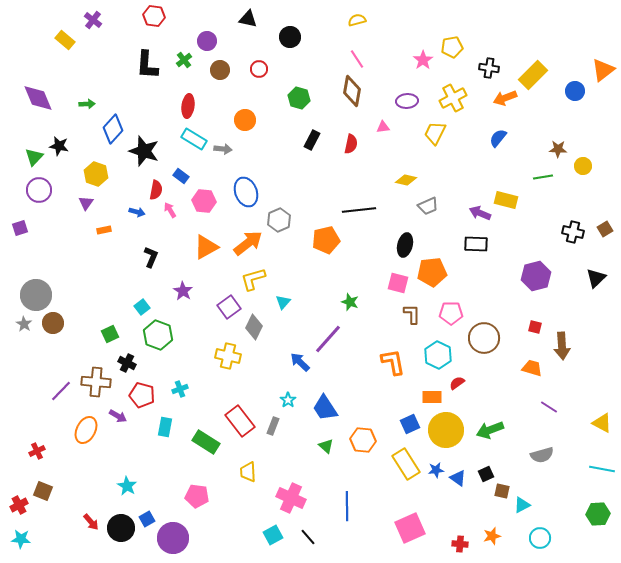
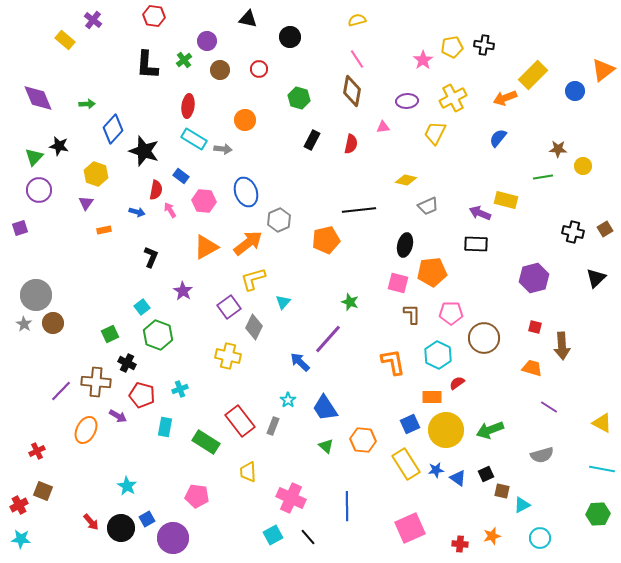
black cross at (489, 68): moved 5 px left, 23 px up
purple hexagon at (536, 276): moved 2 px left, 2 px down
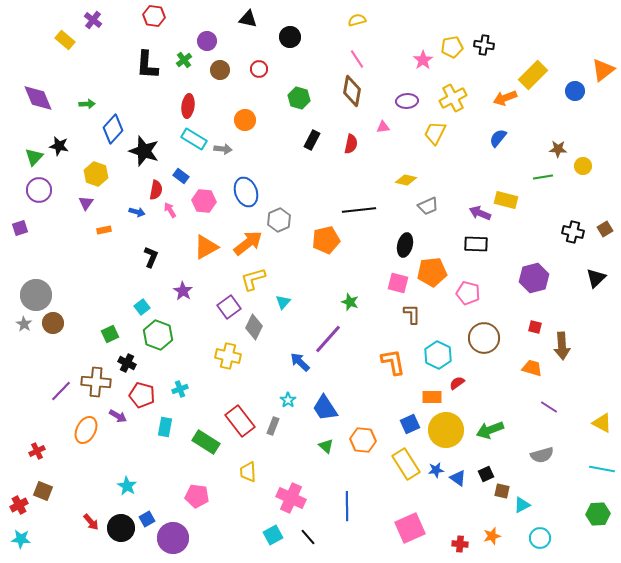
pink pentagon at (451, 313): moved 17 px right, 20 px up; rotated 15 degrees clockwise
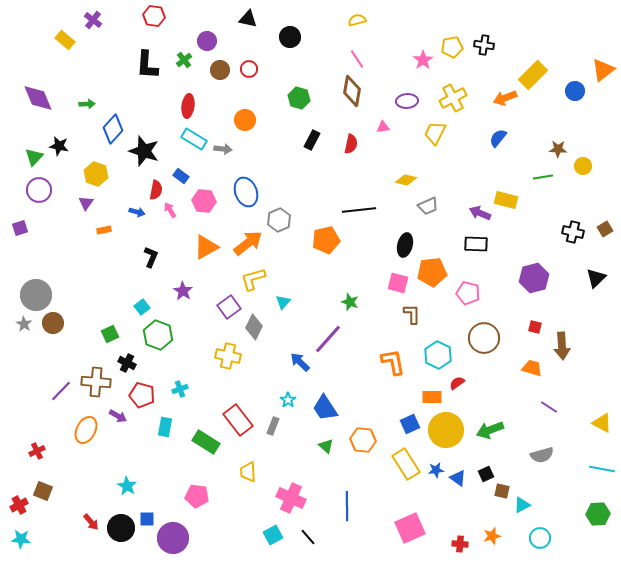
red circle at (259, 69): moved 10 px left
red rectangle at (240, 421): moved 2 px left, 1 px up
blue square at (147, 519): rotated 28 degrees clockwise
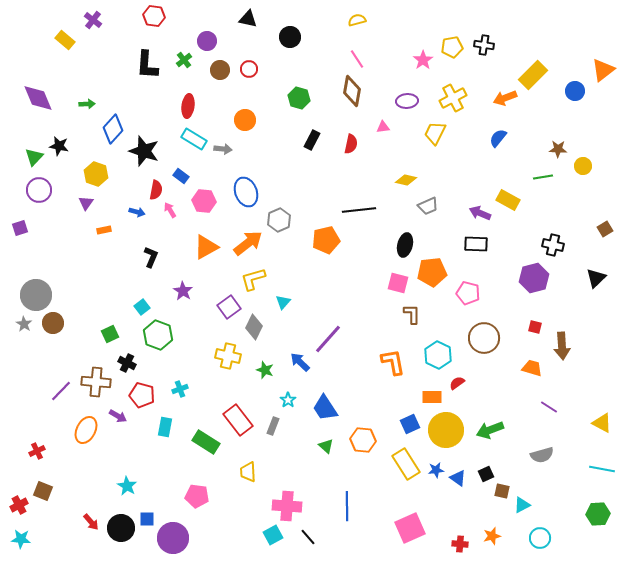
yellow rectangle at (506, 200): moved 2 px right; rotated 15 degrees clockwise
black cross at (573, 232): moved 20 px left, 13 px down
green star at (350, 302): moved 85 px left, 68 px down
pink cross at (291, 498): moved 4 px left, 8 px down; rotated 20 degrees counterclockwise
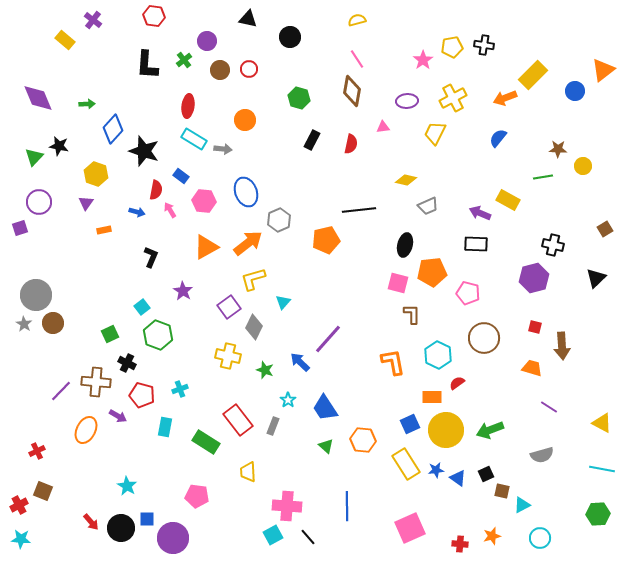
purple circle at (39, 190): moved 12 px down
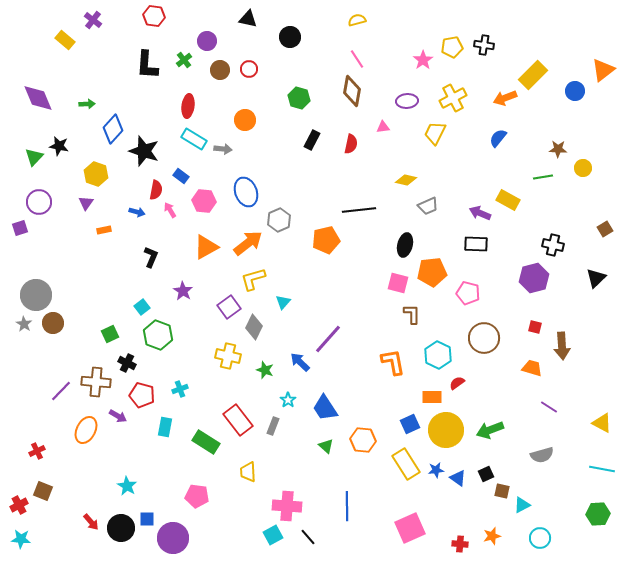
yellow circle at (583, 166): moved 2 px down
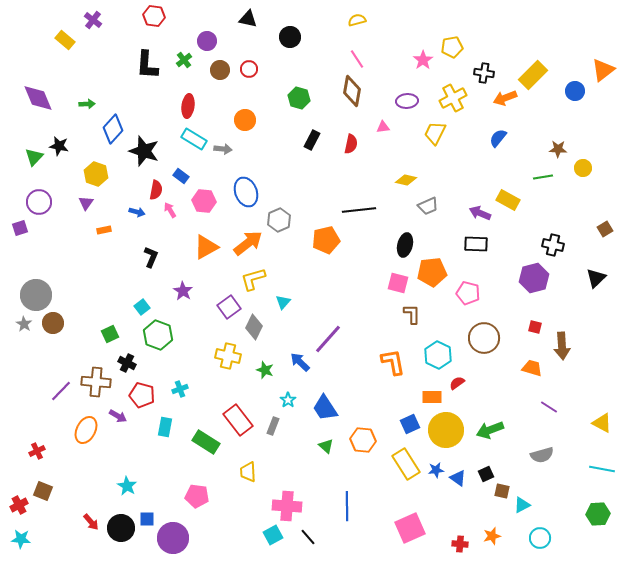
black cross at (484, 45): moved 28 px down
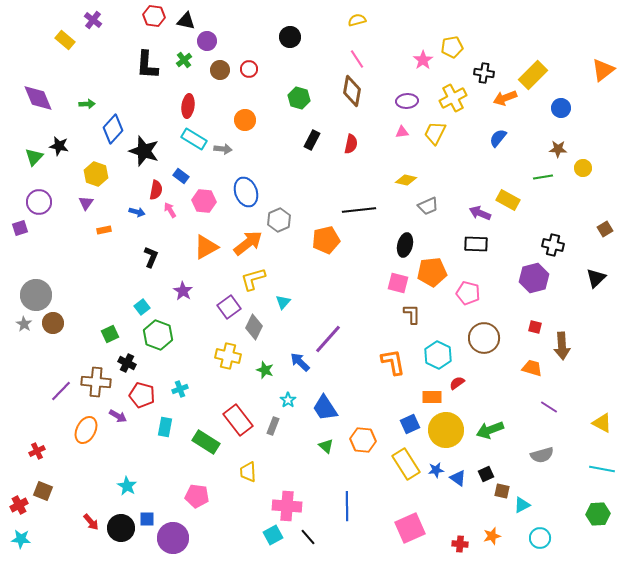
black triangle at (248, 19): moved 62 px left, 2 px down
blue circle at (575, 91): moved 14 px left, 17 px down
pink triangle at (383, 127): moved 19 px right, 5 px down
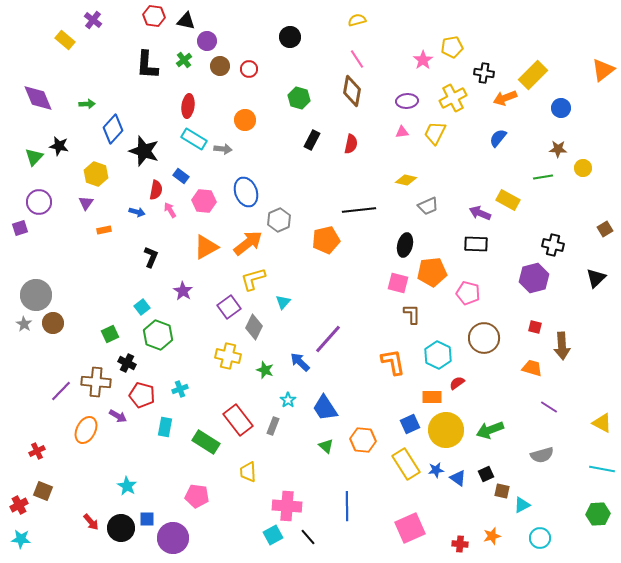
brown circle at (220, 70): moved 4 px up
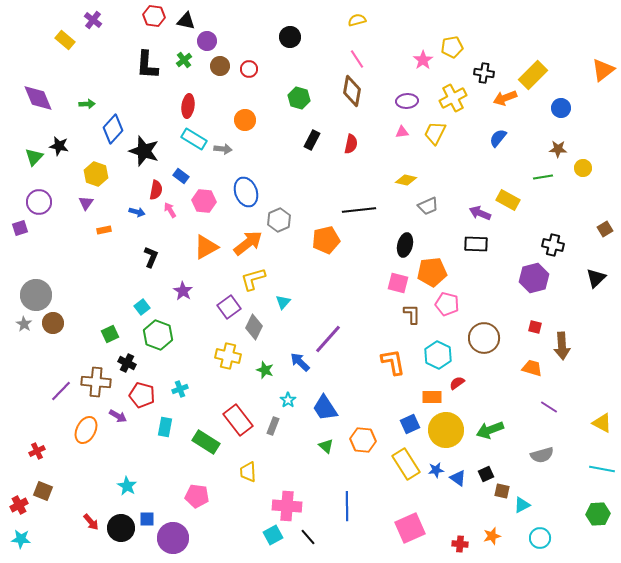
pink pentagon at (468, 293): moved 21 px left, 11 px down
